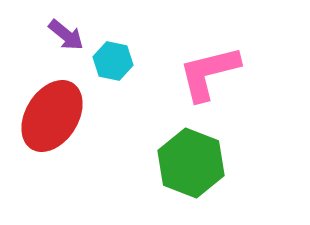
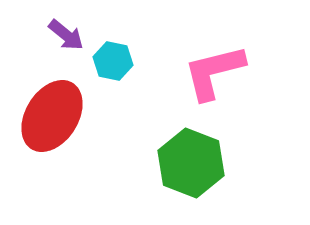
pink L-shape: moved 5 px right, 1 px up
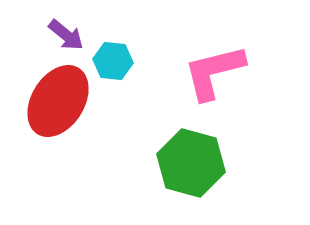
cyan hexagon: rotated 6 degrees counterclockwise
red ellipse: moved 6 px right, 15 px up
green hexagon: rotated 6 degrees counterclockwise
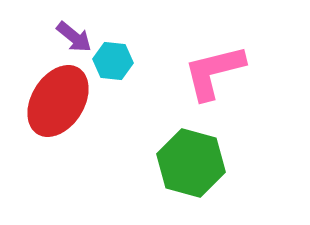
purple arrow: moved 8 px right, 2 px down
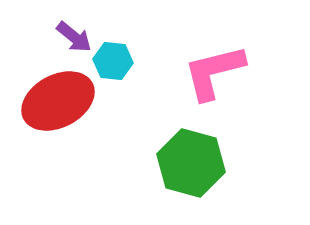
red ellipse: rotated 30 degrees clockwise
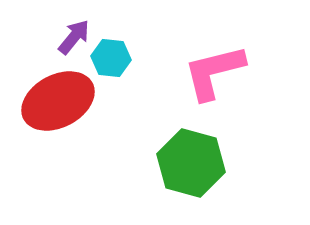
purple arrow: rotated 90 degrees counterclockwise
cyan hexagon: moved 2 px left, 3 px up
